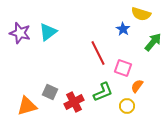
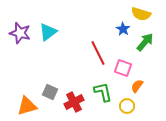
green arrow: moved 8 px left
green L-shape: rotated 80 degrees counterclockwise
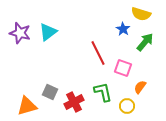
orange semicircle: moved 3 px right, 1 px down
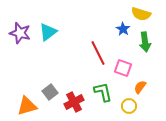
green arrow: rotated 132 degrees clockwise
gray square: rotated 28 degrees clockwise
yellow circle: moved 2 px right
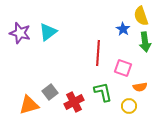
yellow semicircle: moved 2 px down; rotated 54 degrees clockwise
red line: rotated 30 degrees clockwise
orange semicircle: rotated 136 degrees counterclockwise
orange triangle: moved 2 px right, 1 px up
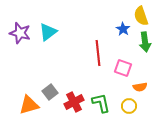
red line: rotated 10 degrees counterclockwise
green L-shape: moved 2 px left, 11 px down
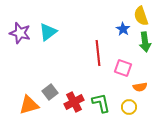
yellow circle: moved 1 px down
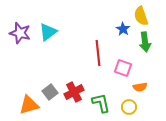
red cross: moved 10 px up
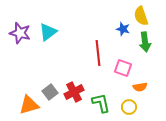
blue star: rotated 16 degrees counterclockwise
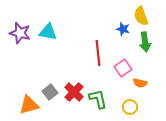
cyan triangle: rotated 48 degrees clockwise
pink square: rotated 36 degrees clockwise
orange semicircle: moved 4 px up; rotated 24 degrees clockwise
red cross: rotated 18 degrees counterclockwise
green L-shape: moved 3 px left, 4 px up
yellow circle: moved 1 px right
